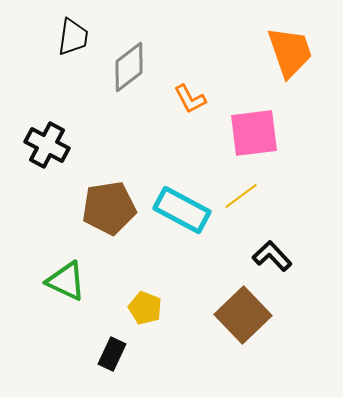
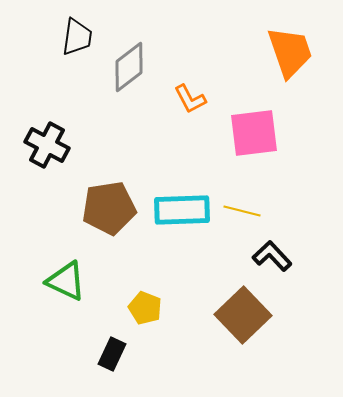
black trapezoid: moved 4 px right
yellow line: moved 1 px right, 15 px down; rotated 51 degrees clockwise
cyan rectangle: rotated 30 degrees counterclockwise
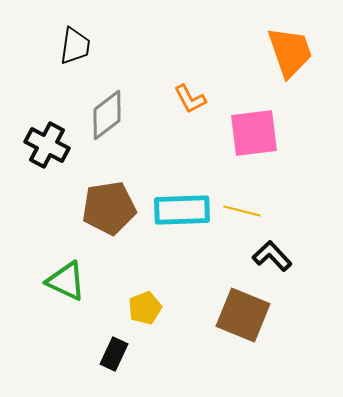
black trapezoid: moved 2 px left, 9 px down
gray diamond: moved 22 px left, 48 px down
yellow pentagon: rotated 28 degrees clockwise
brown square: rotated 24 degrees counterclockwise
black rectangle: moved 2 px right
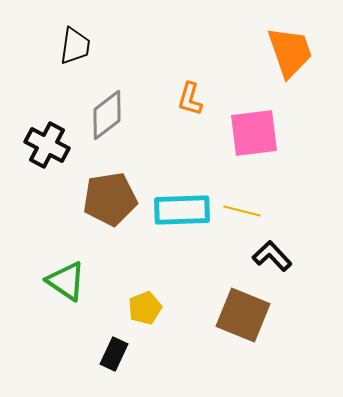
orange L-shape: rotated 44 degrees clockwise
brown pentagon: moved 1 px right, 9 px up
green triangle: rotated 9 degrees clockwise
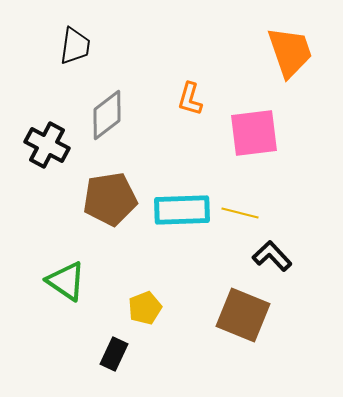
yellow line: moved 2 px left, 2 px down
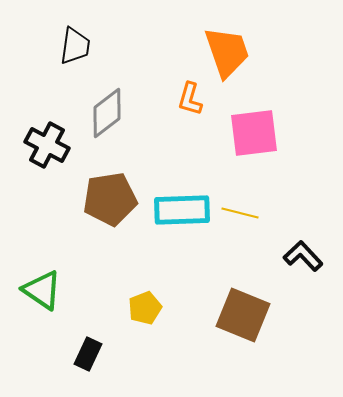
orange trapezoid: moved 63 px left
gray diamond: moved 2 px up
black L-shape: moved 31 px right
green triangle: moved 24 px left, 9 px down
black rectangle: moved 26 px left
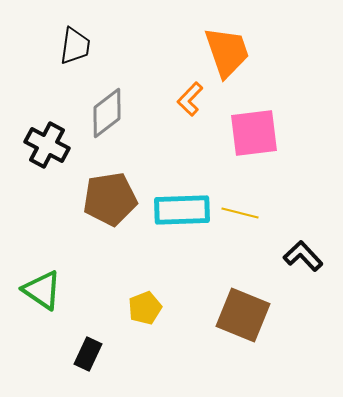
orange L-shape: rotated 28 degrees clockwise
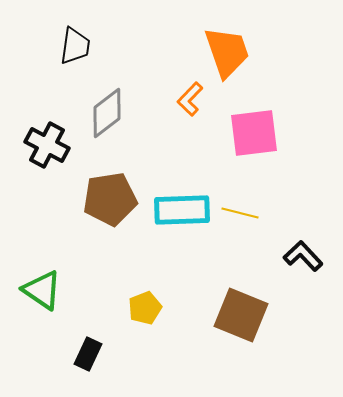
brown square: moved 2 px left
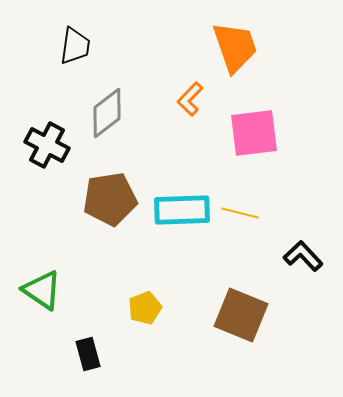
orange trapezoid: moved 8 px right, 5 px up
black rectangle: rotated 40 degrees counterclockwise
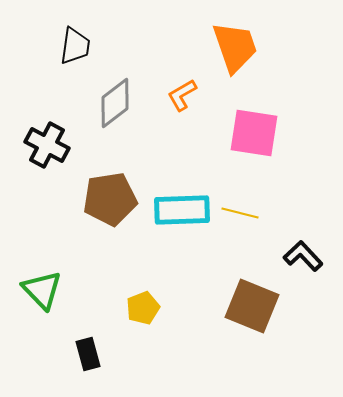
orange L-shape: moved 8 px left, 4 px up; rotated 16 degrees clockwise
gray diamond: moved 8 px right, 10 px up
pink square: rotated 16 degrees clockwise
green triangle: rotated 12 degrees clockwise
yellow pentagon: moved 2 px left
brown square: moved 11 px right, 9 px up
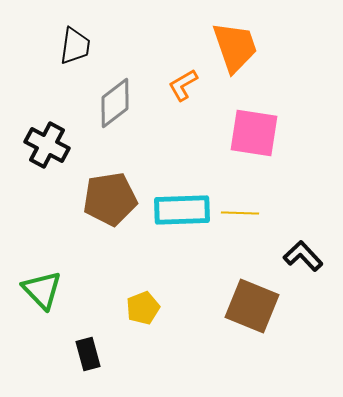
orange L-shape: moved 1 px right, 10 px up
yellow line: rotated 12 degrees counterclockwise
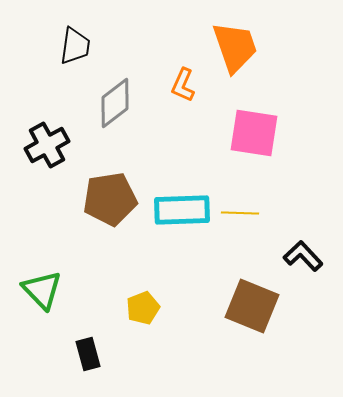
orange L-shape: rotated 36 degrees counterclockwise
black cross: rotated 33 degrees clockwise
